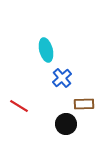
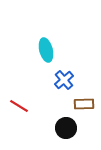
blue cross: moved 2 px right, 2 px down
black circle: moved 4 px down
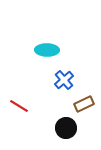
cyan ellipse: moved 1 px right; rotated 75 degrees counterclockwise
brown rectangle: rotated 24 degrees counterclockwise
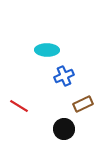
blue cross: moved 4 px up; rotated 18 degrees clockwise
brown rectangle: moved 1 px left
black circle: moved 2 px left, 1 px down
